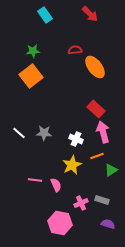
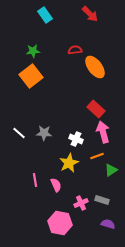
yellow star: moved 3 px left, 2 px up
pink line: rotated 72 degrees clockwise
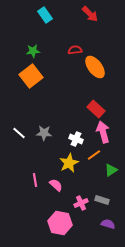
orange line: moved 3 px left, 1 px up; rotated 16 degrees counterclockwise
pink semicircle: rotated 24 degrees counterclockwise
